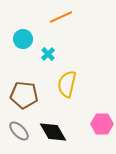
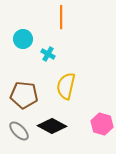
orange line: rotated 65 degrees counterclockwise
cyan cross: rotated 16 degrees counterclockwise
yellow semicircle: moved 1 px left, 2 px down
pink hexagon: rotated 15 degrees clockwise
black diamond: moved 1 px left, 6 px up; rotated 32 degrees counterclockwise
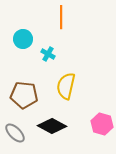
gray ellipse: moved 4 px left, 2 px down
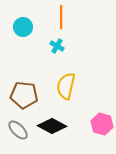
cyan circle: moved 12 px up
cyan cross: moved 9 px right, 8 px up
gray ellipse: moved 3 px right, 3 px up
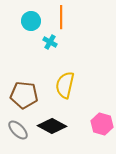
cyan circle: moved 8 px right, 6 px up
cyan cross: moved 7 px left, 4 px up
yellow semicircle: moved 1 px left, 1 px up
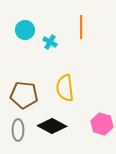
orange line: moved 20 px right, 10 px down
cyan circle: moved 6 px left, 9 px down
yellow semicircle: moved 3 px down; rotated 20 degrees counterclockwise
gray ellipse: rotated 45 degrees clockwise
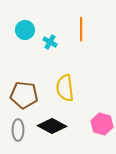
orange line: moved 2 px down
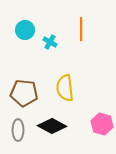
brown pentagon: moved 2 px up
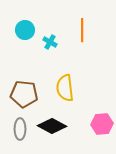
orange line: moved 1 px right, 1 px down
brown pentagon: moved 1 px down
pink hexagon: rotated 20 degrees counterclockwise
gray ellipse: moved 2 px right, 1 px up
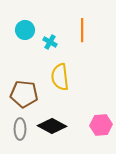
yellow semicircle: moved 5 px left, 11 px up
pink hexagon: moved 1 px left, 1 px down
